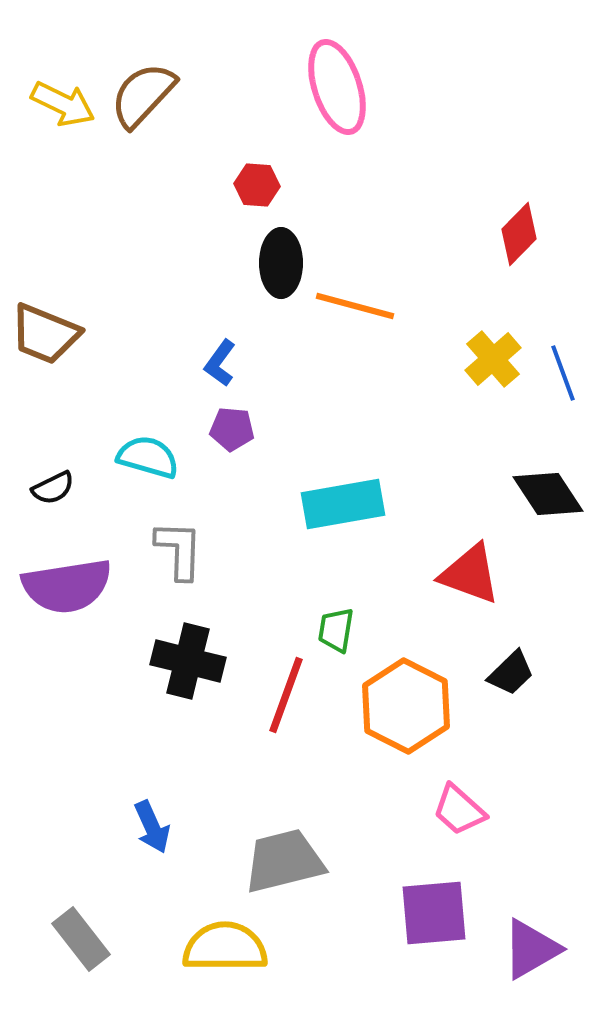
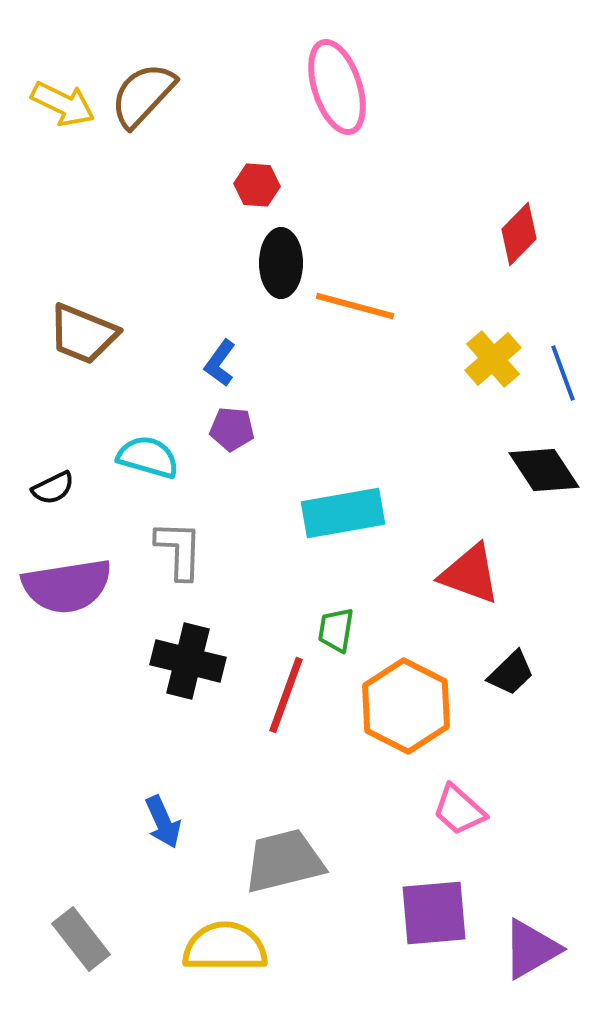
brown trapezoid: moved 38 px right
black diamond: moved 4 px left, 24 px up
cyan rectangle: moved 9 px down
blue arrow: moved 11 px right, 5 px up
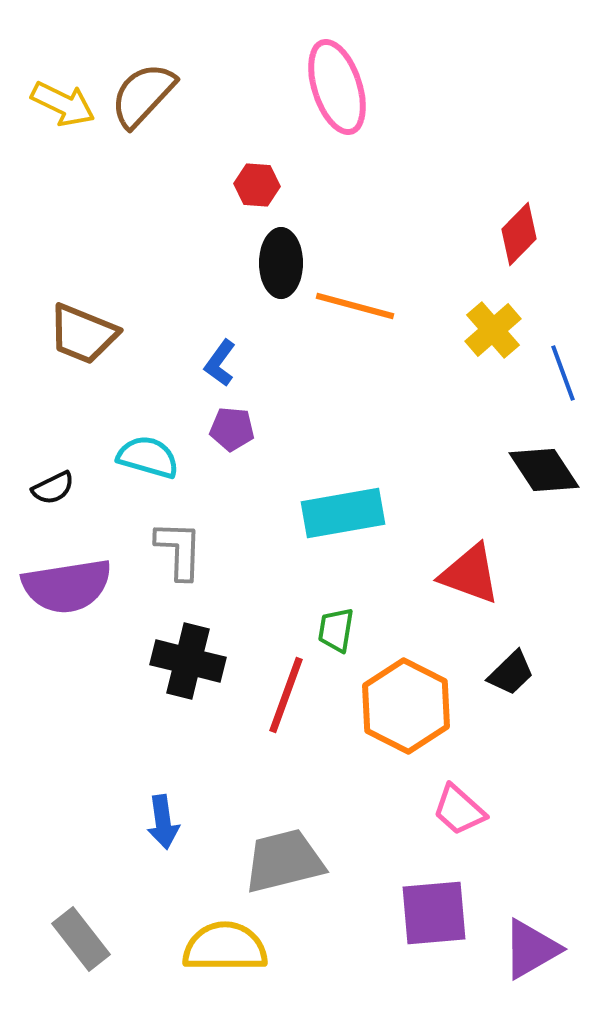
yellow cross: moved 29 px up
blue arrow: rotated 16 degrees clockwise
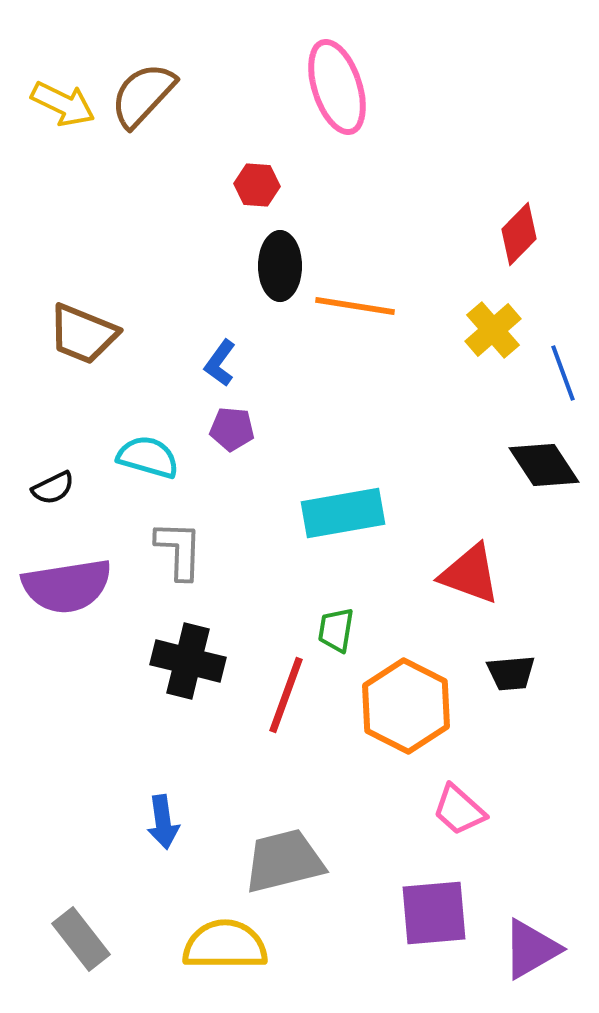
black ellipse: moved 1 px left, 3 px down
orange line: rotated 6 degrees counterclockwise
black diamond: moved 5 px up
black trapezoid: rotated 39 degrees clockwise
yellow semicircle: moved 2 px up
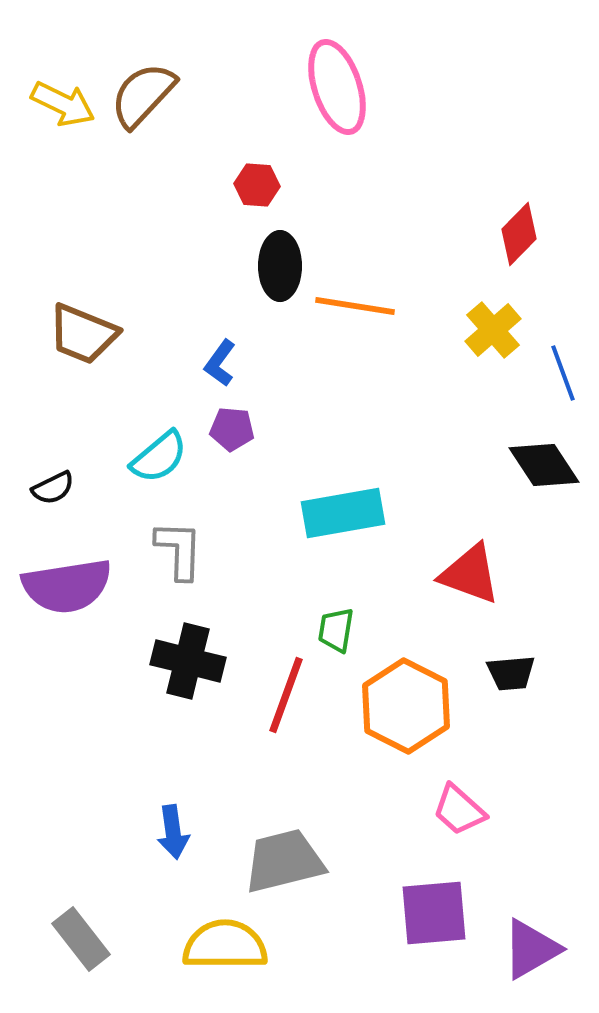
cyan semicircle: moved 11 px right; rotated 124 degrees clockwise
blue arrow: moved 10 px right, 10 px down
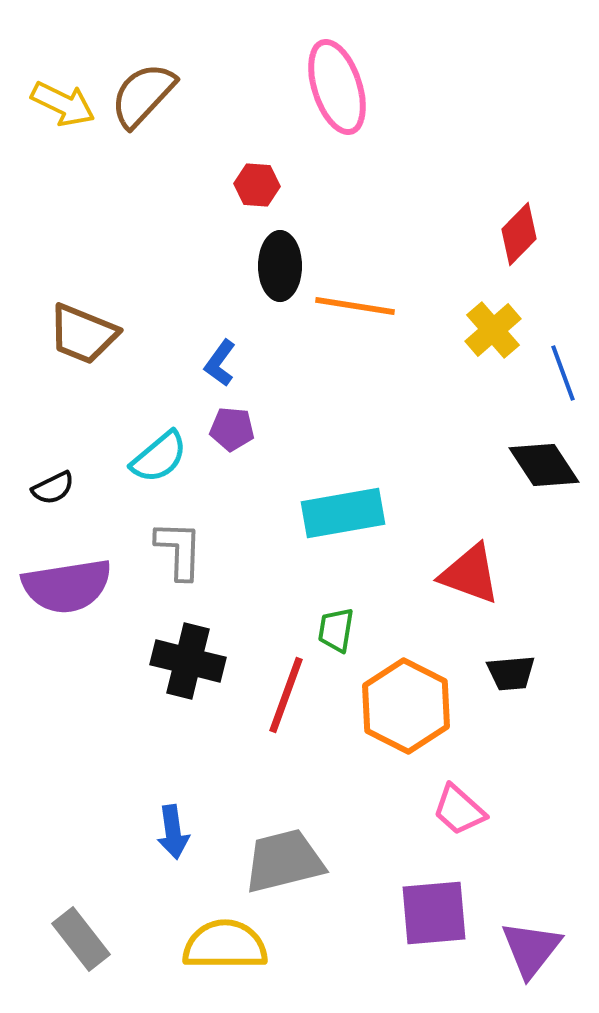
purple triangle: rotated 22 degrees counterclockwise
